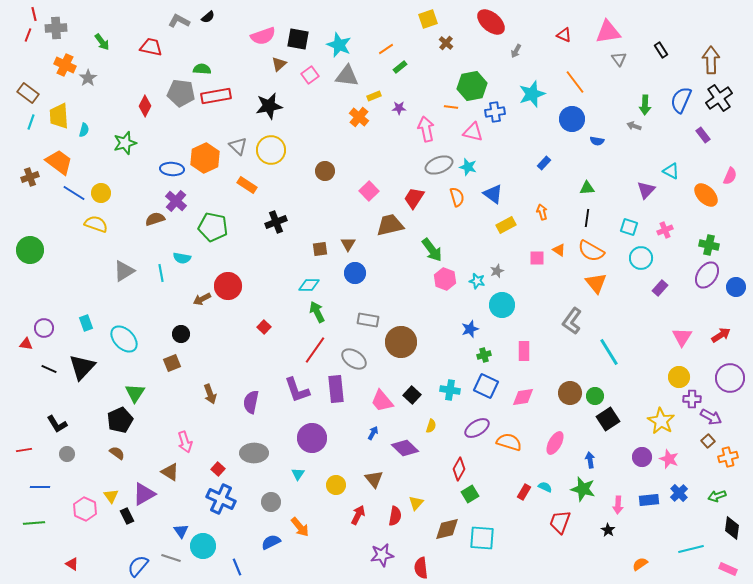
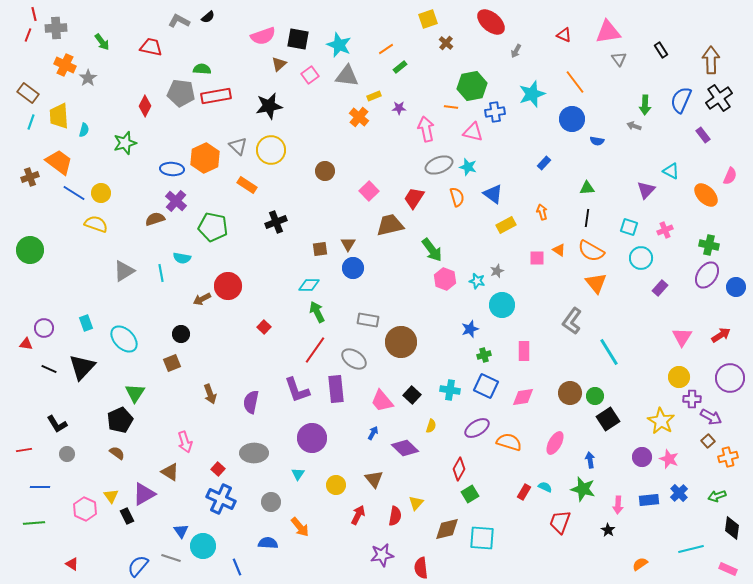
blue circle at (355, 273): moved 2 px left, 5 px up
blue semicircle at (271, 542): moved 3 px left, 1 px down; rotated 30 degrees clockwise
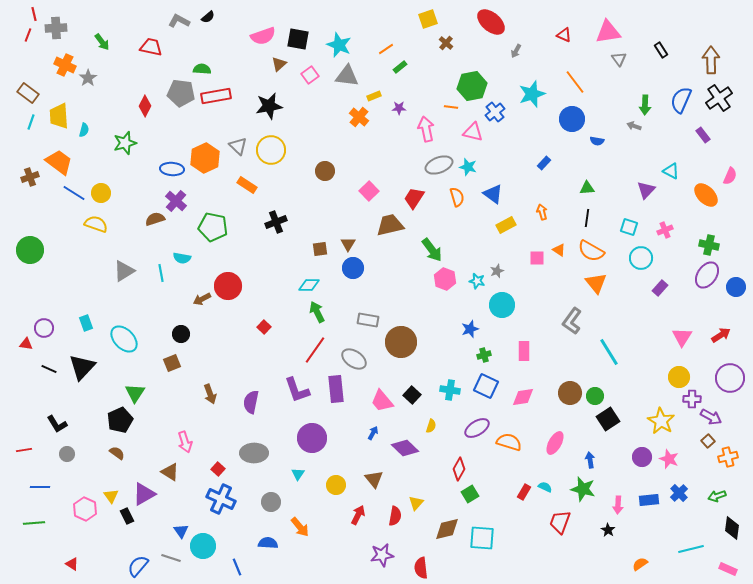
blue cross at (495, 112): rotated 30 degrees counterclockwise
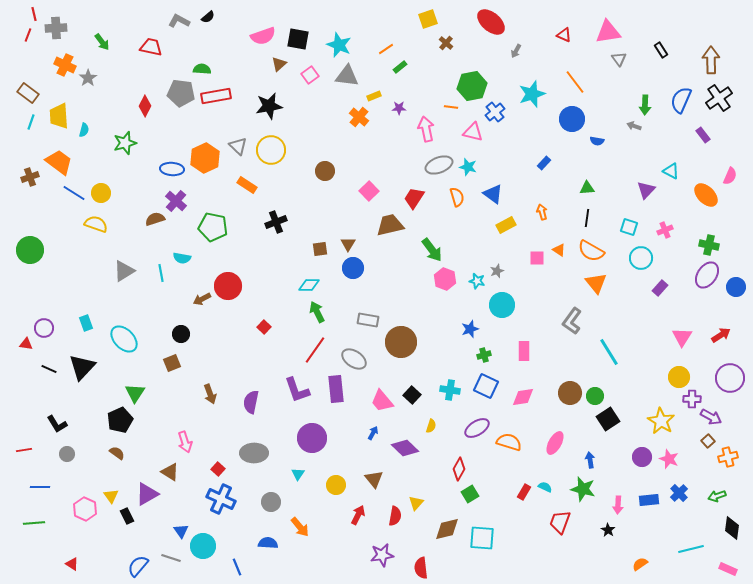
purple triangle at (144, 494): moved 3 px right
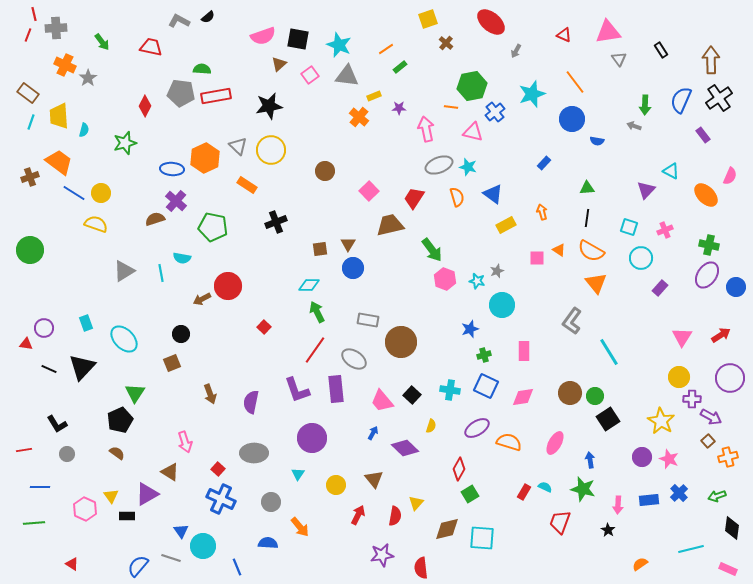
black rectangle at (127, 516): rotated 63 degrees counterclockwise
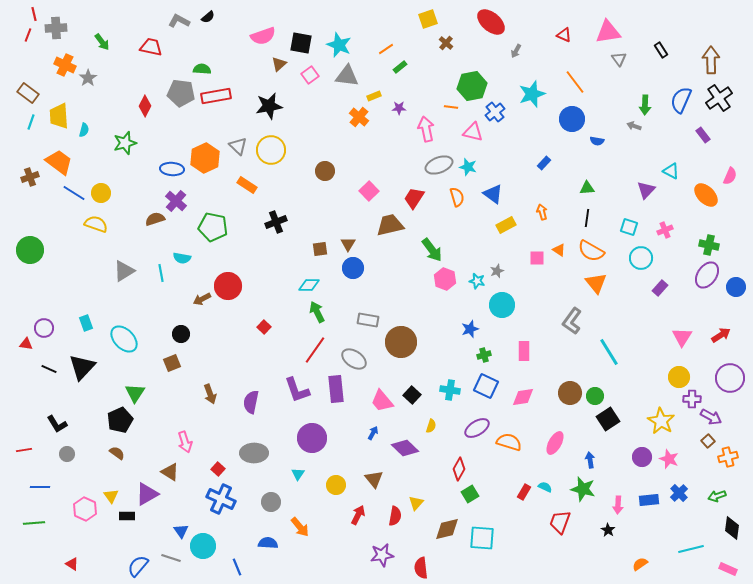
black square at (298, 39): moved 3 px right, 4 px down
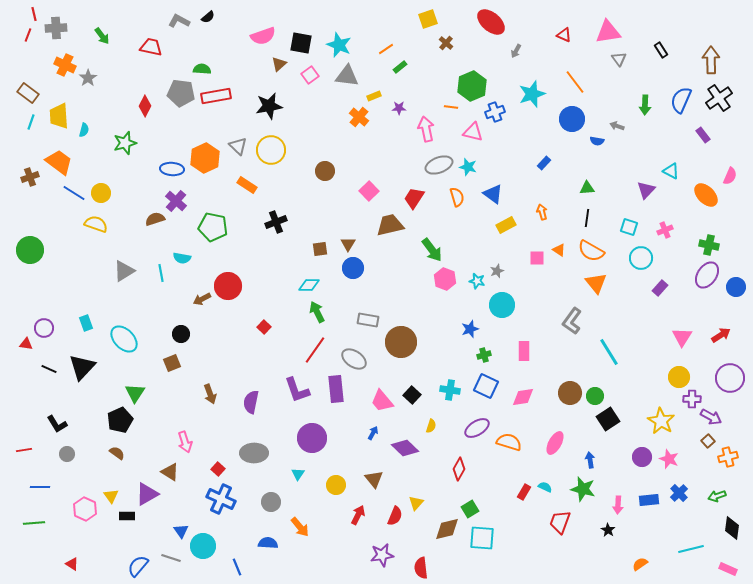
green arrow at (102, 42): moved 6 px up
green hexagon at (472, 86): rotated 12 degrees counterclockwise
blue cross at (495, 112): rotated 18 degrees clockwise
gray arrow at (634, 126): moved 17 px left
green square at (470, 494): moved 15 px down
red semicircle at (395, 516): rotated 12 degrees clockwise
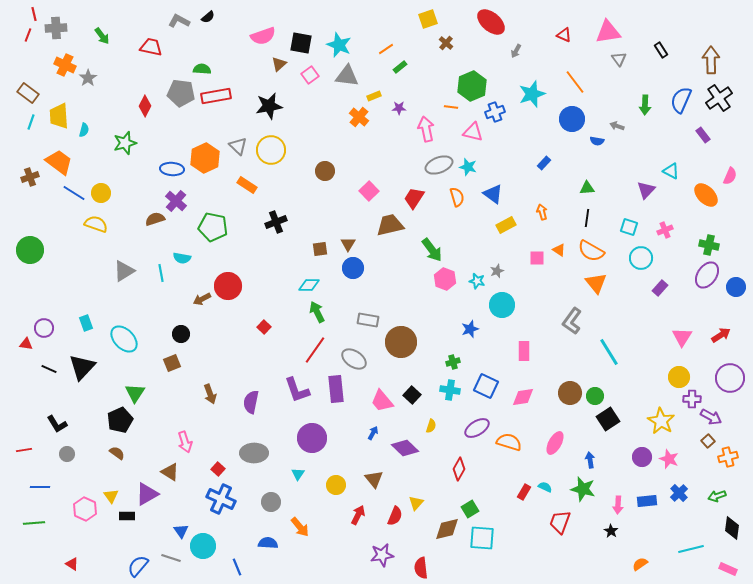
green cross at (484, 355): moved 31 px left, 7 px down
blue rectangle at (649, 500): moved 2 px left, 1 px down
black star at (608, 530): moved 3 px right, 1 px down
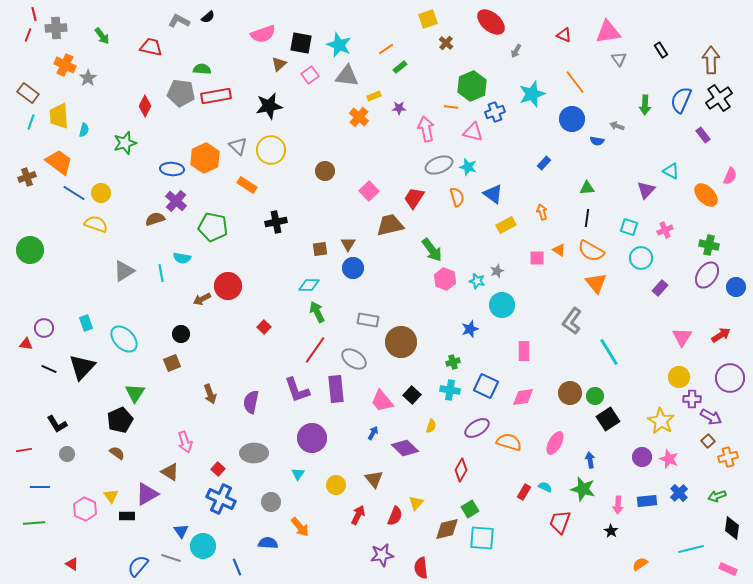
pink semicircle at (263, 36): moved 2 px up
brown cross at (30, 177): moved 3 px left
black cross at (276, 222): rotated 10 degrees clockwise
red diamond at (459, 469): moved 2 px right, 1 px down
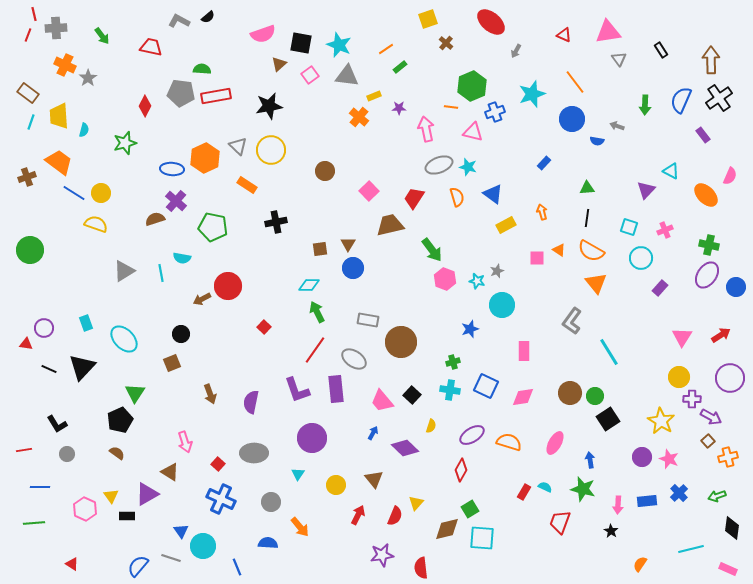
purple ellipse at (477, 428): moved 5 px left, 7 px down
red square at (218, 469): moved 5 px up
orange semicircle at (640, 564): rotated 21 degrees counterclockwise
